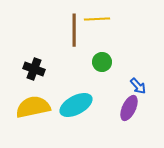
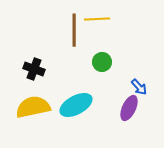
blue arrow: moved 1 px right, 1 px down
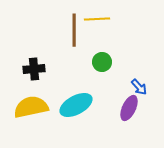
black cross: rotated 25 degrees counterclockwise
yellow semicircle: moved 2 px left
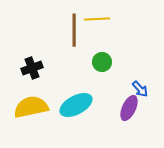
black cross: moved 2 px left, 1 px up; rotated 15 degrees counterclockwise
blue arrow: moved 1 px right, 2 px down
